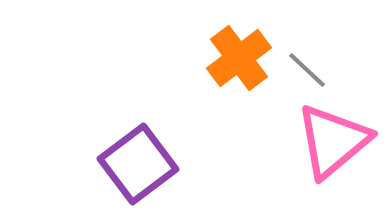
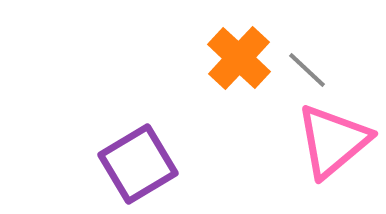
orange cross: rotated 10 degrees counterclockwise
purple square: rotated 6 degrees clockwise
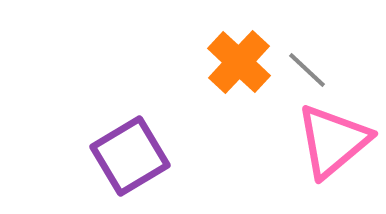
orange cross: moved 4 px down
purple square: moved 8 px left, 8 px up
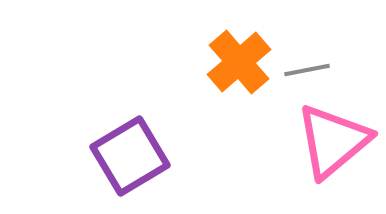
orange cross: rotated 6 degrees clockwise
gray line: rotated 54 degrees counterclockwise
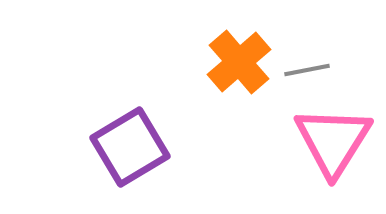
pink triangle: rotated 18 degrees counterclockwise
purple square: moved 9 px up
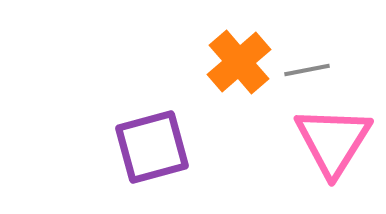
purple square: moved 22 px right; rotated 16 degrees clockwise
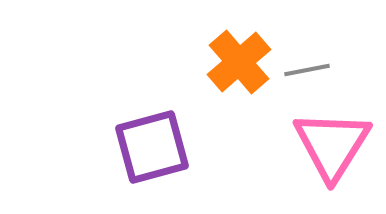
pink triangle: moved 1 px left, 4 px down
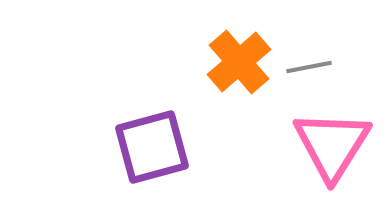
gray line: moved 2 px right, 3 px up
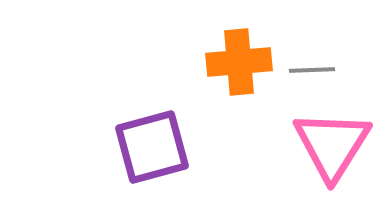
orange cross: rotated 36 degrees clockwise
gray line: moved 3 px right, 3 px down; rotated 9 degrees clockwise
